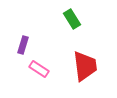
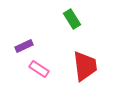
purple rectangle: moved 1 px right, 1 px down; rotated 48 degrees clockwise
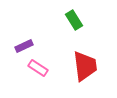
green rectangle: moved 2 px right, 1 px down
pink rectangle: moved 1 px left, 1 px up
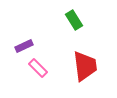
pink rectangle: rotated 12 degrees clockwise
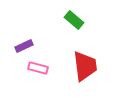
green rectangle: rotated 18 degrees counterclockwise
pink rectangle: rotated 30 degrees counterclockwise
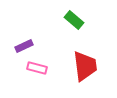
pink rectangle: moved 1 px left
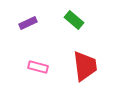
purple rectangle: moved 4 px right, 23 px up
pink rectangle: moved 1 px right, 1 px up
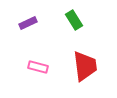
green rectangle: rotated 18 degrees clockwise
